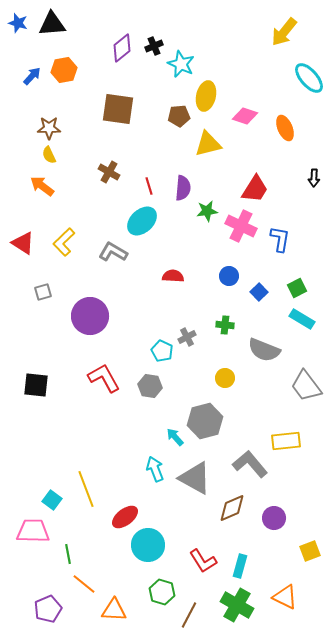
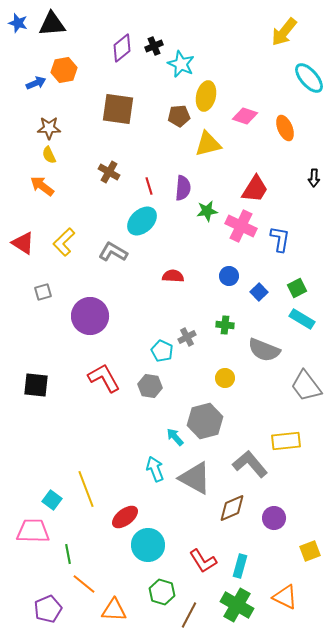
blue arrow at (32, 76): moved 4 px right, 7 px down; rotated 24 degrees clockwise
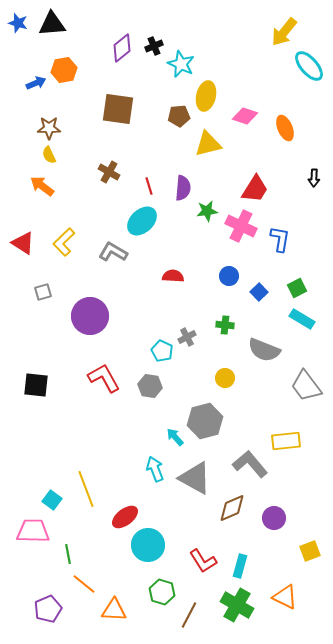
cyan ellipse at (309, 78): moved 12 px up
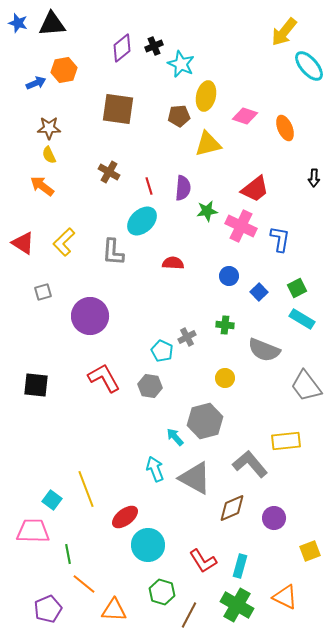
red trapezoid at (255, 189): rotated 20 degrees clockwise
gray L-shape at (113, 252): rotated 116 degrees counterclockwise
red semicircle at (173, 276): moved 13 px up
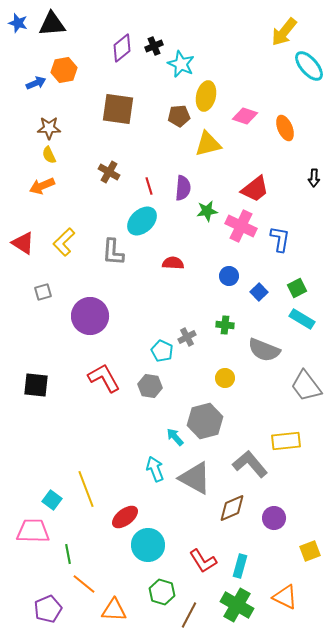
orange arrow at (42, 186): rotated 60 degrees counterclockwise
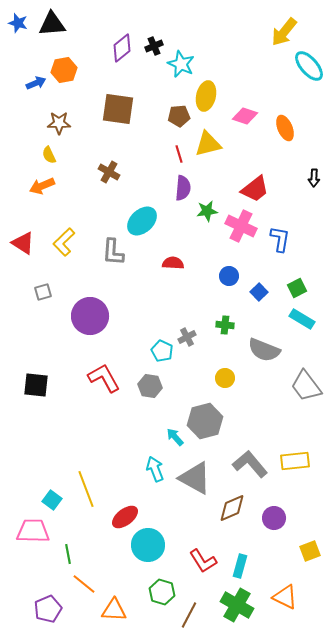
brown star at (49, 128): moved 10 px right, 5 px up
red line at (149, 186): moved 30 px right, 32 px up
yellow rectangle at (286, 441): moved 9 px right, 20 px down
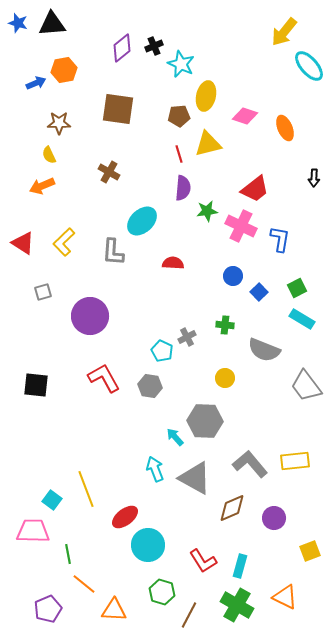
blue circle at (229, 276): moved 4 px right
gray hexagon at (205, 421): rotated 16 degrees clockwise
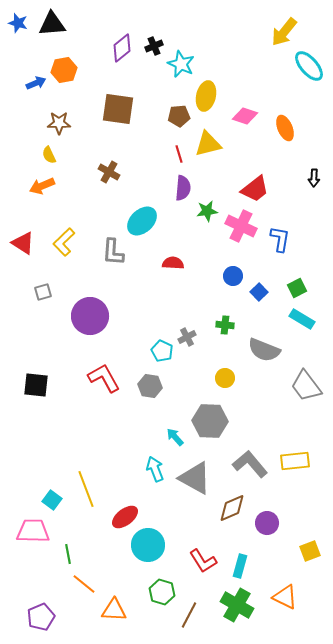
gray hexagon at (205, 421): moved 5 px right
purple circle at (274, 518): moved 7 px left, 5 px down
purple pentagon at (48, 609): moved 7 px left, 8 px down
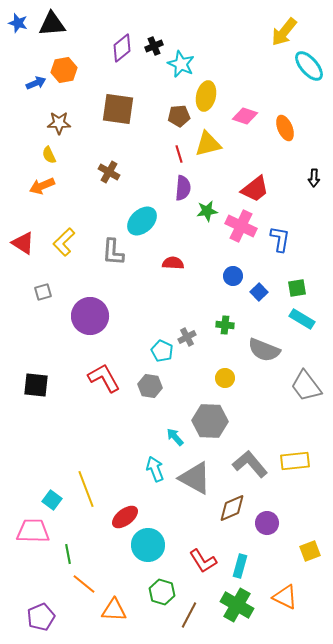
green square at (297, 288): rotated 18 degrees clockwise
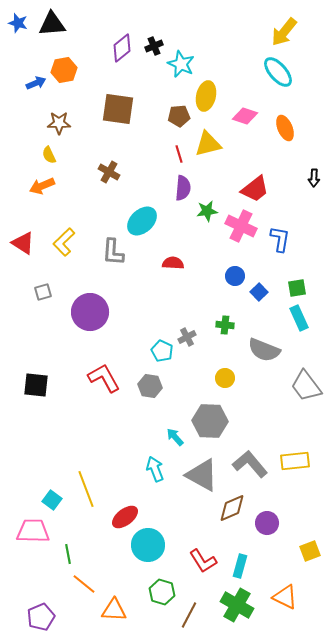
cyan ellipse at (309, 66): moved 31 px left, 6 px down
blue circle at (233, 276): moved 2 px right
purple circle at (90, 316): moved 4 px up
cyan rectangle at (302, 319): moved 3 px left, 1 px up; rotated 35 degrees clockwise
gray triangle at (195, 478): moved 7 px right, 3 px up
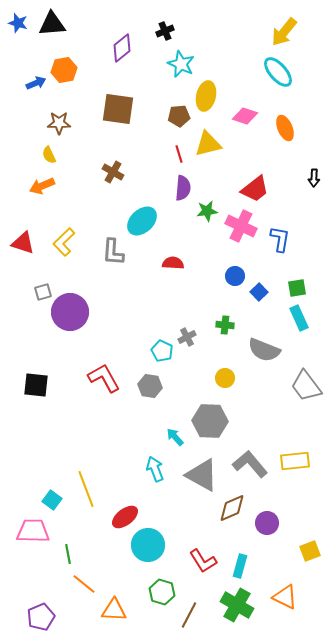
black cross at (154, 46): moved 11 px right, 15 px up
brown cross at (109, 172): moved 4 px right
red triangle at (23, 243): rotated 15 degrees counterclockwise
purple circle at (90, 312): moved 20 px left
